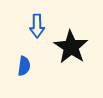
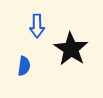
black star: moved 2 px down
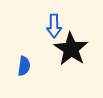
blue arrow: moved 17 px right
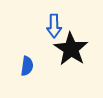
blue semicircle: moved 3 px right
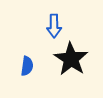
black star: moved 10 px down
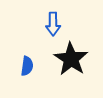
blue arrow: moved 1 px left, 2 px up
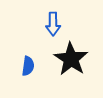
blue semicircle: moved 1 px right
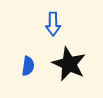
black star: moved 2 px left, 5 px down; rotated 8 degrees counterclockwise
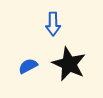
blue semicircle: rotated 126 degrees counterclockwise
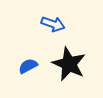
blue arrow: rotated 70 degrees counterclockwise
